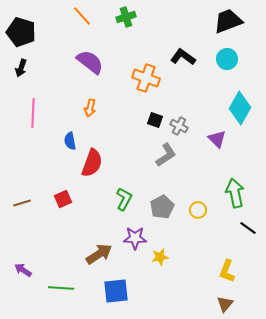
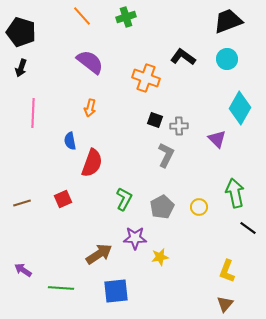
gray cross: rotated 30 degrees counterclockwise
gray L-shape: rotated 30 degrees counterclockwise
yellow circle: moved 1 px right, 3 px up
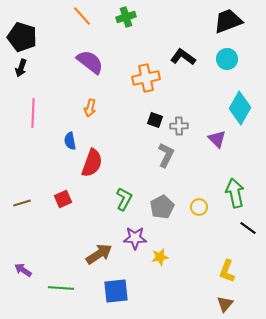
black pentagon: moved 1 px right, 5 px down
orange cross: rotated 32 degrees counterclockwise
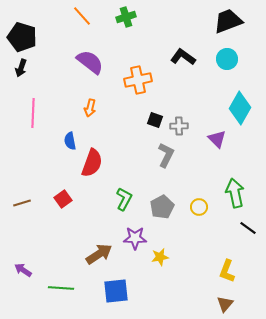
orange cross: moved 8 px left, 2 px down
red square: rotated 12 degrees counterclockwise
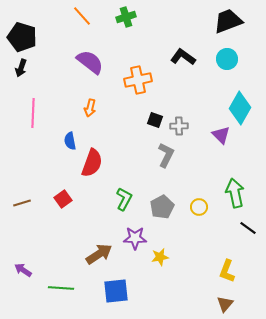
purple triangle: moved 4 px right, 4 px up
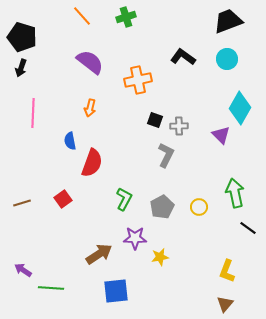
green line: moved 10 px left
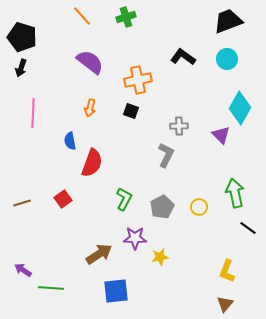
black square: moved 24 px left, 9 px up
